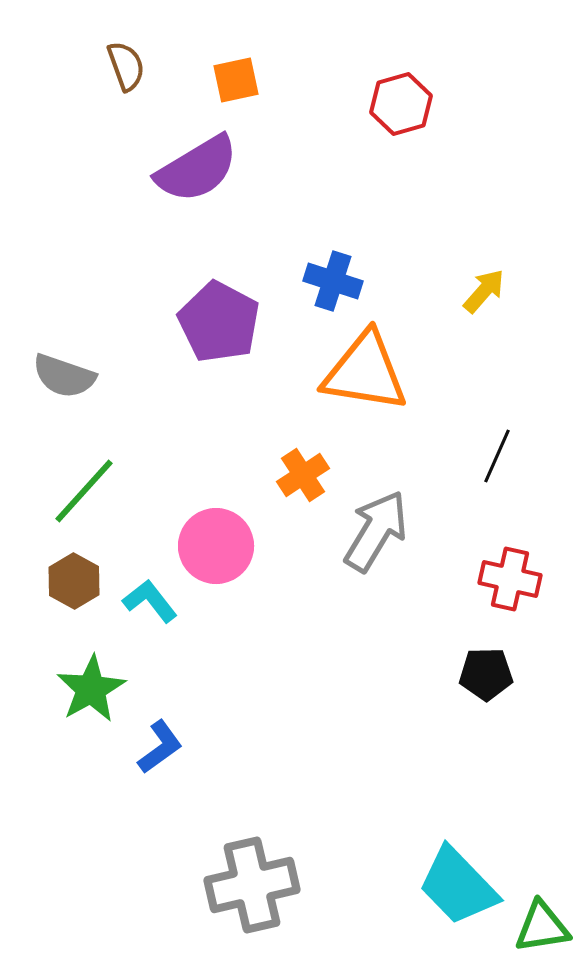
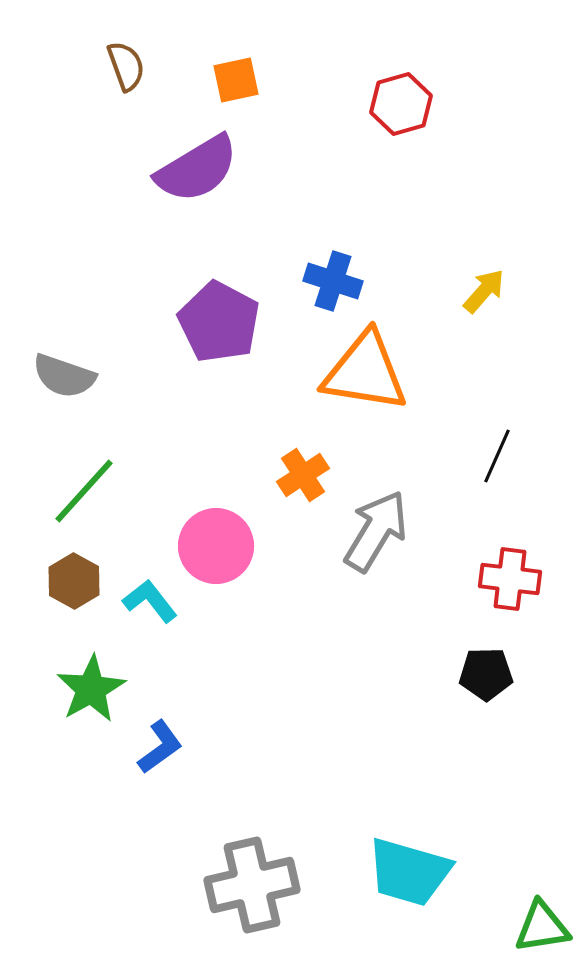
red cross: rotated 6 degrees counterclockwise
cyan trapezoid: moved 49 px left, 14 px up; rotated 30 degrees counterclockwise
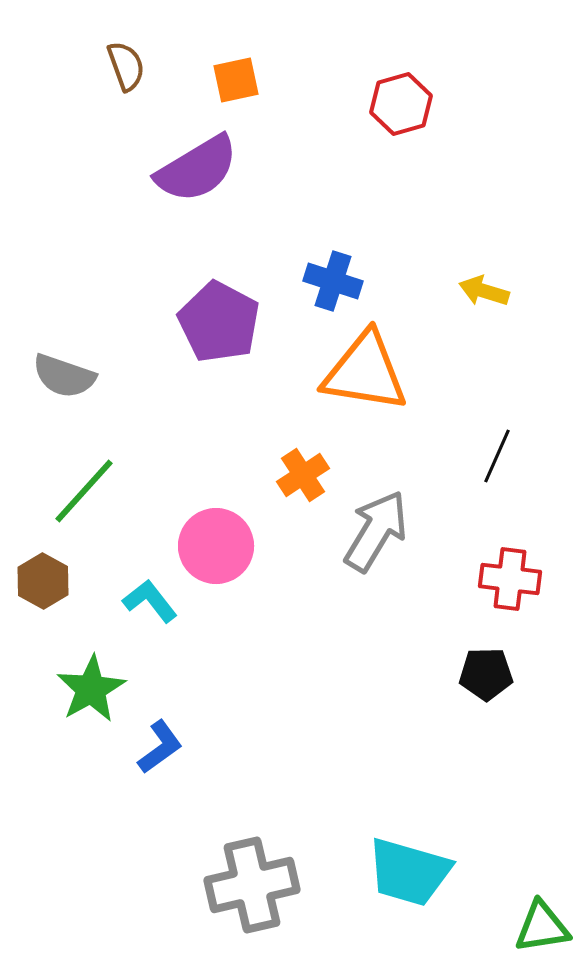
yellow arrow: rotated 114 degrees counterclockwise
brown hexagon: moved 31 px left
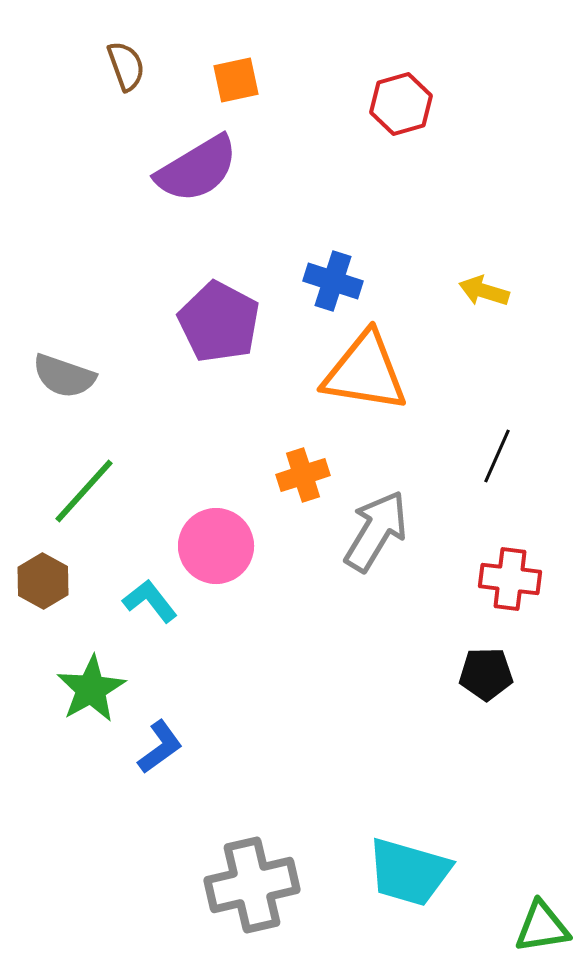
orange cross: rotated 15 degrees clockwise
